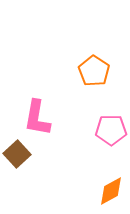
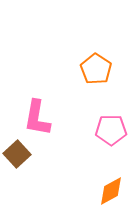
orange pentagon: moved 2 px right, 2 px up
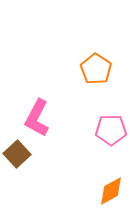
pink L-shape: rotated 18 degrees clockwise
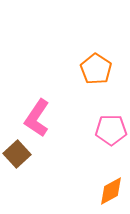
pink L-shape: rotated 6 degrees clockwise
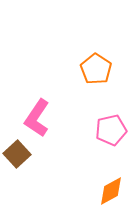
pink pentagon: rotated 12 degrees counterclockwise
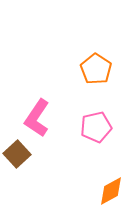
pink pentagon: moved 15 px left, 3 px up
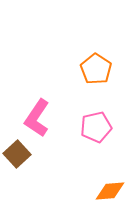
orange diamond: moved 1 px left; rotated 24 degrees clockwise
